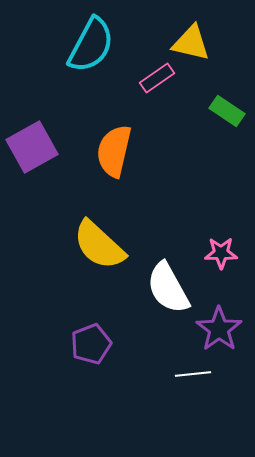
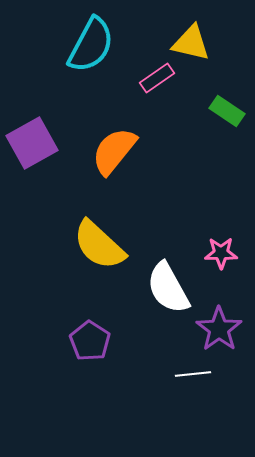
purple square: moved 4 px up
orange semicircle: rotated 26 degrees clockwise
purple pentagon: moved 1 px left, 3 px up; rotated 18 degrees counterclockwise
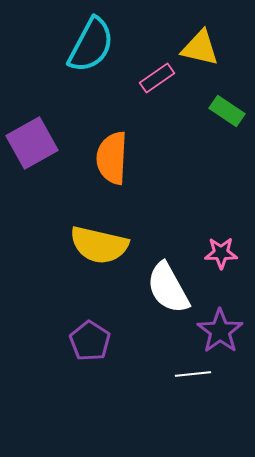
yellow triangle: moved 9 px right, 5 px down
orange semicircle: moved 2 px left, 7 px down; rotated 36 degrees counterclockwise
yellow semicircle: rotated 30 degrees counterclockwise
purple star: moved 1 px right, 2 px down
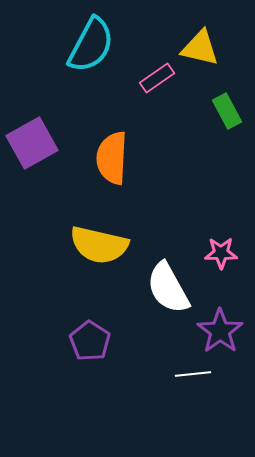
green rectangle: rotated 28 degrees clockwise
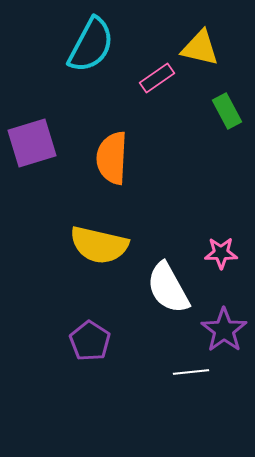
purple square: rotated 12 degrees clockwise
purple star: moved 4 px right, 1 px up
white line: moved 2 px left, 2 px up
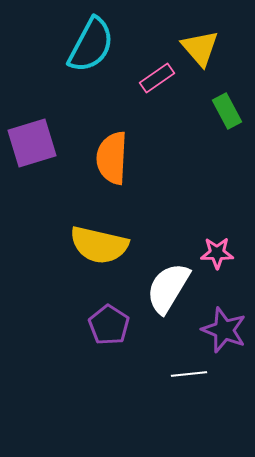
yellow triangle: rotated 36 degrees clockwise
pink star: moved 4 px left
white semicircle: rotated 60 degrees clockwise
purple star: rotated 15 degrees counterclockwise
purple pentagon: moved 19 px right, 16 px up
white line: moved 2 px left, 2 px down
